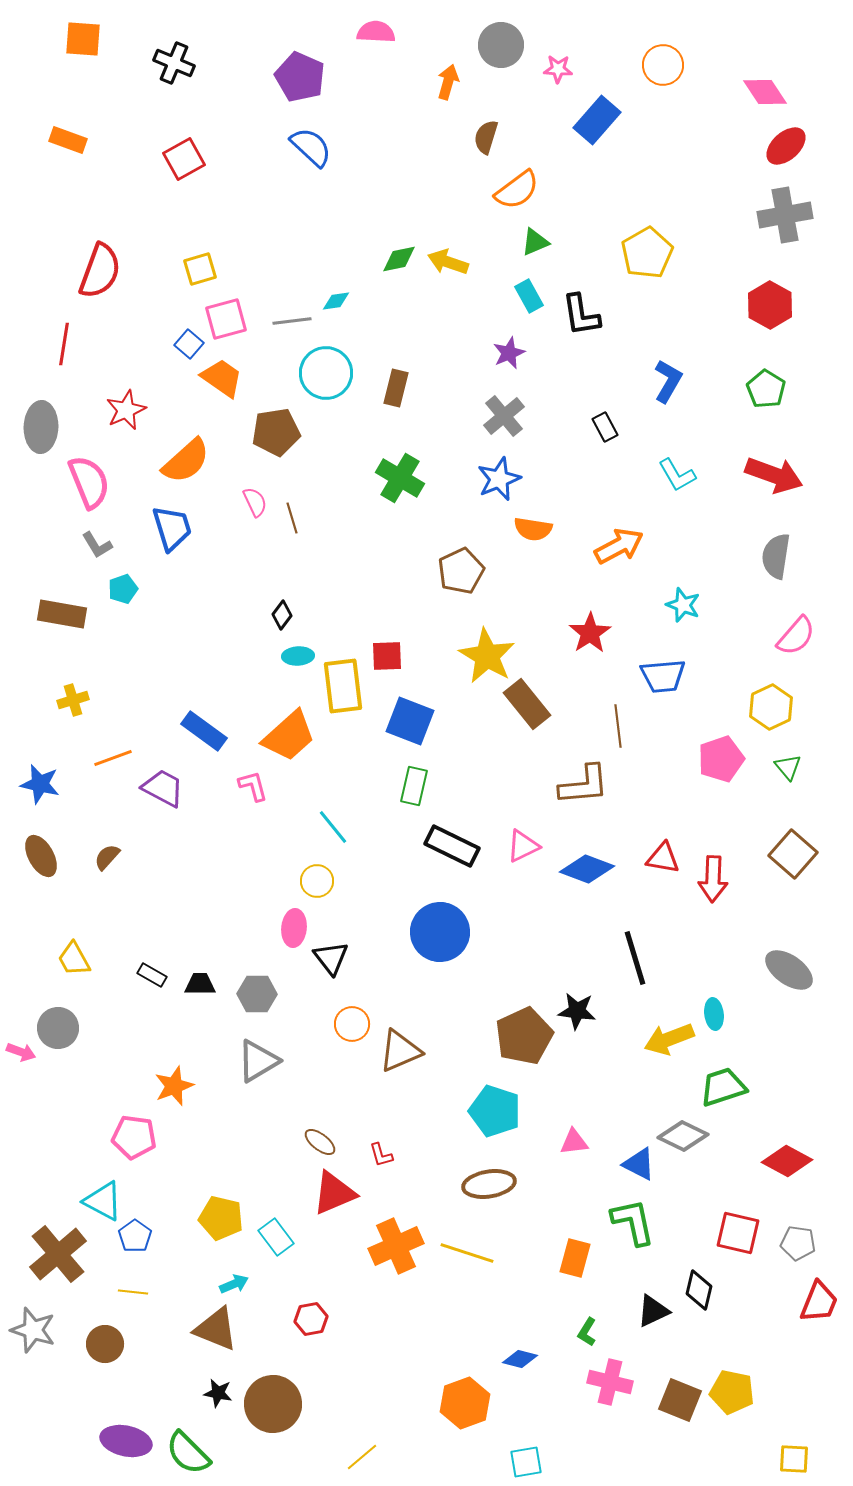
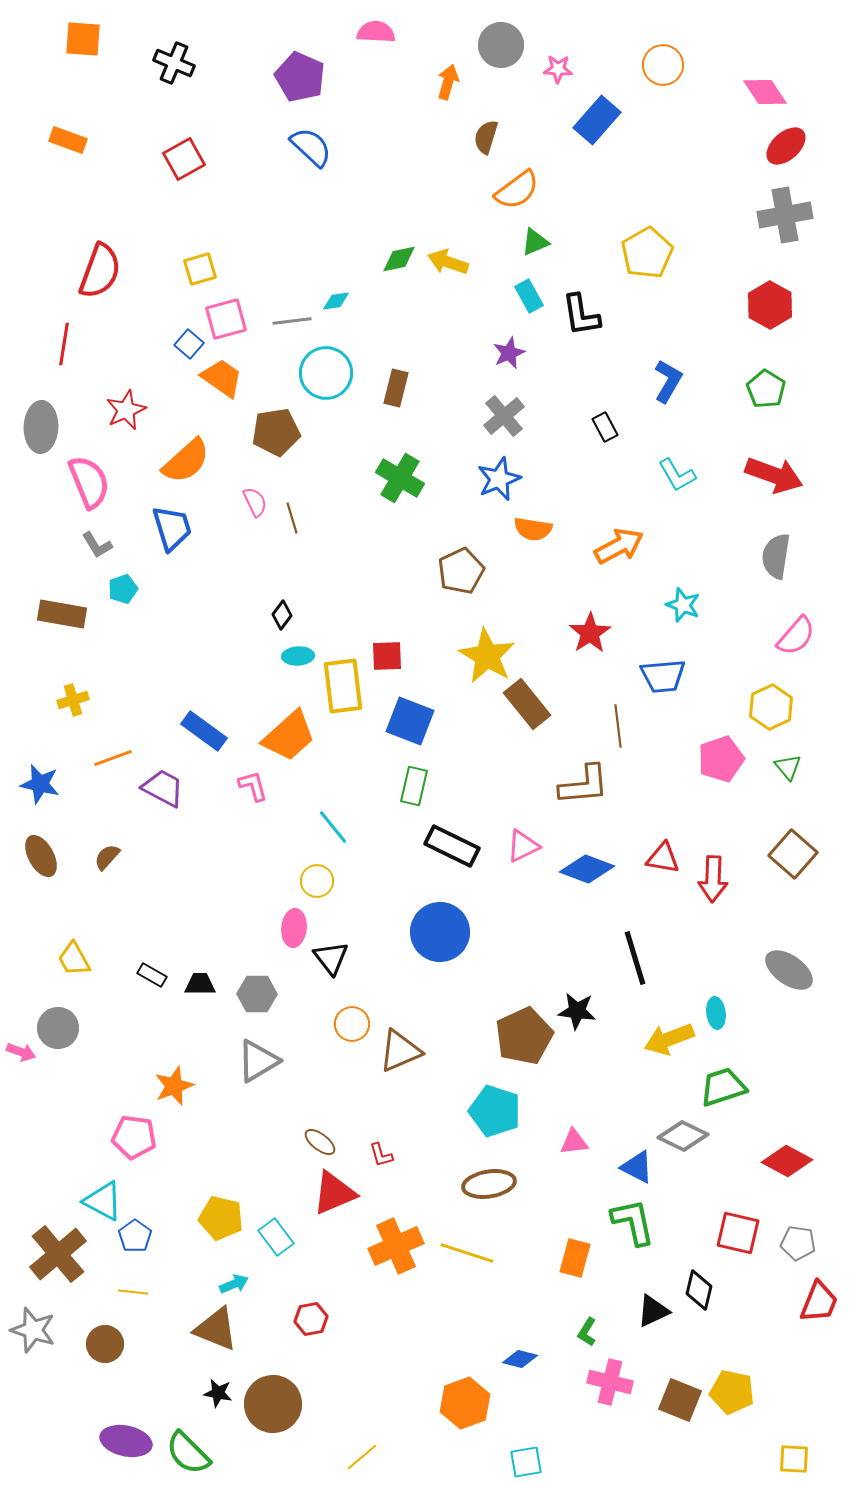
cyan ellipse at (714, 1014): moved 2 px right, 1 px up
blue triangle at (639, 1164): moved 2 px left, 3 px down
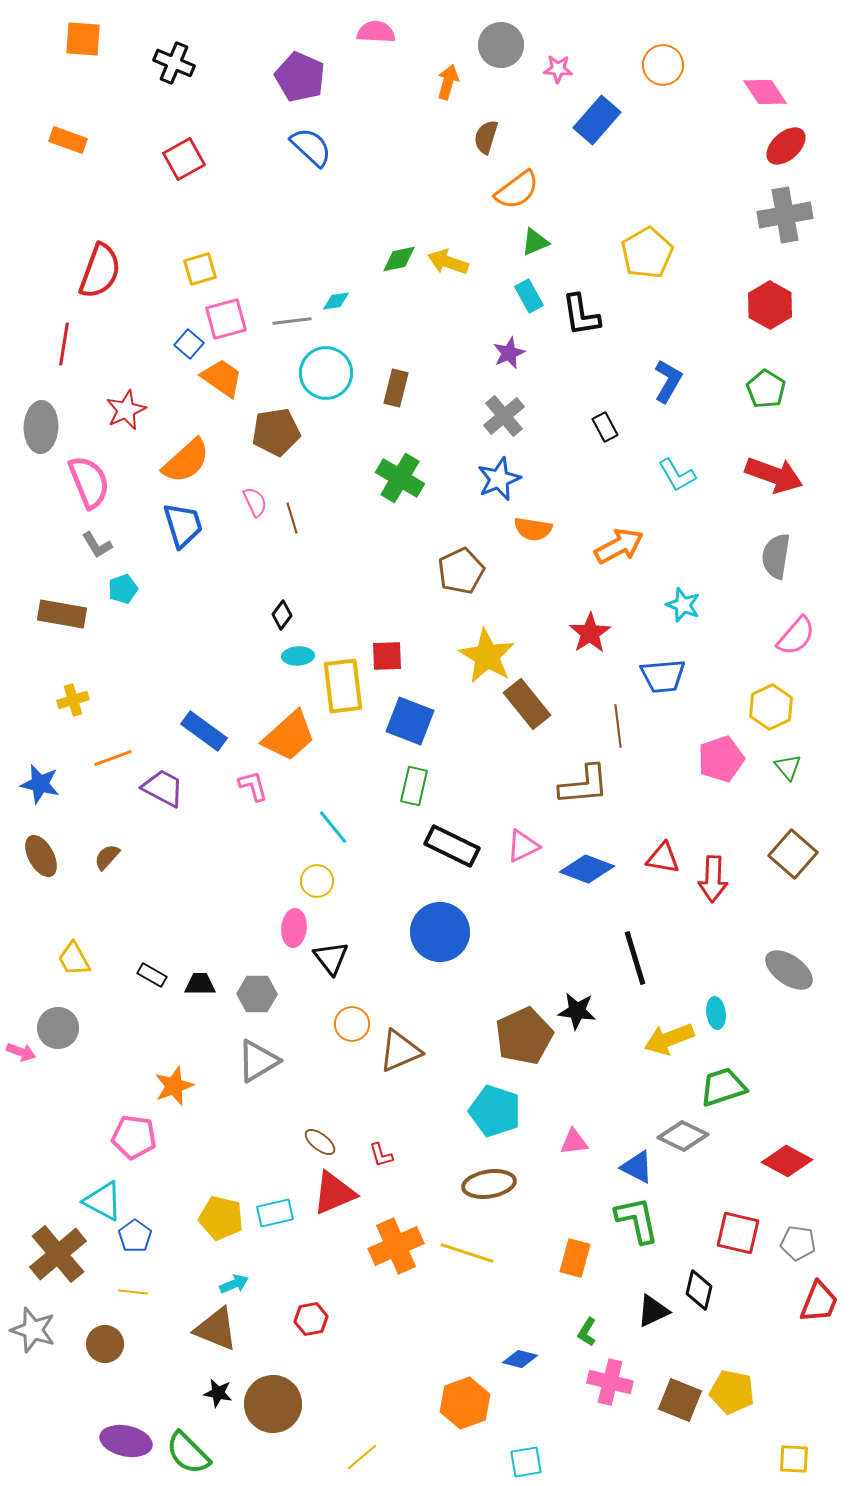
blue trapezoid at (172, 528): moved 11 px right, 3 px up
green L-shape at (633, 1222): moved 4 px right, 2 px up
cyan rectangle at (276, 1237): moved 1 px left, 24 px up; rotated 66 degrees counterclockwise
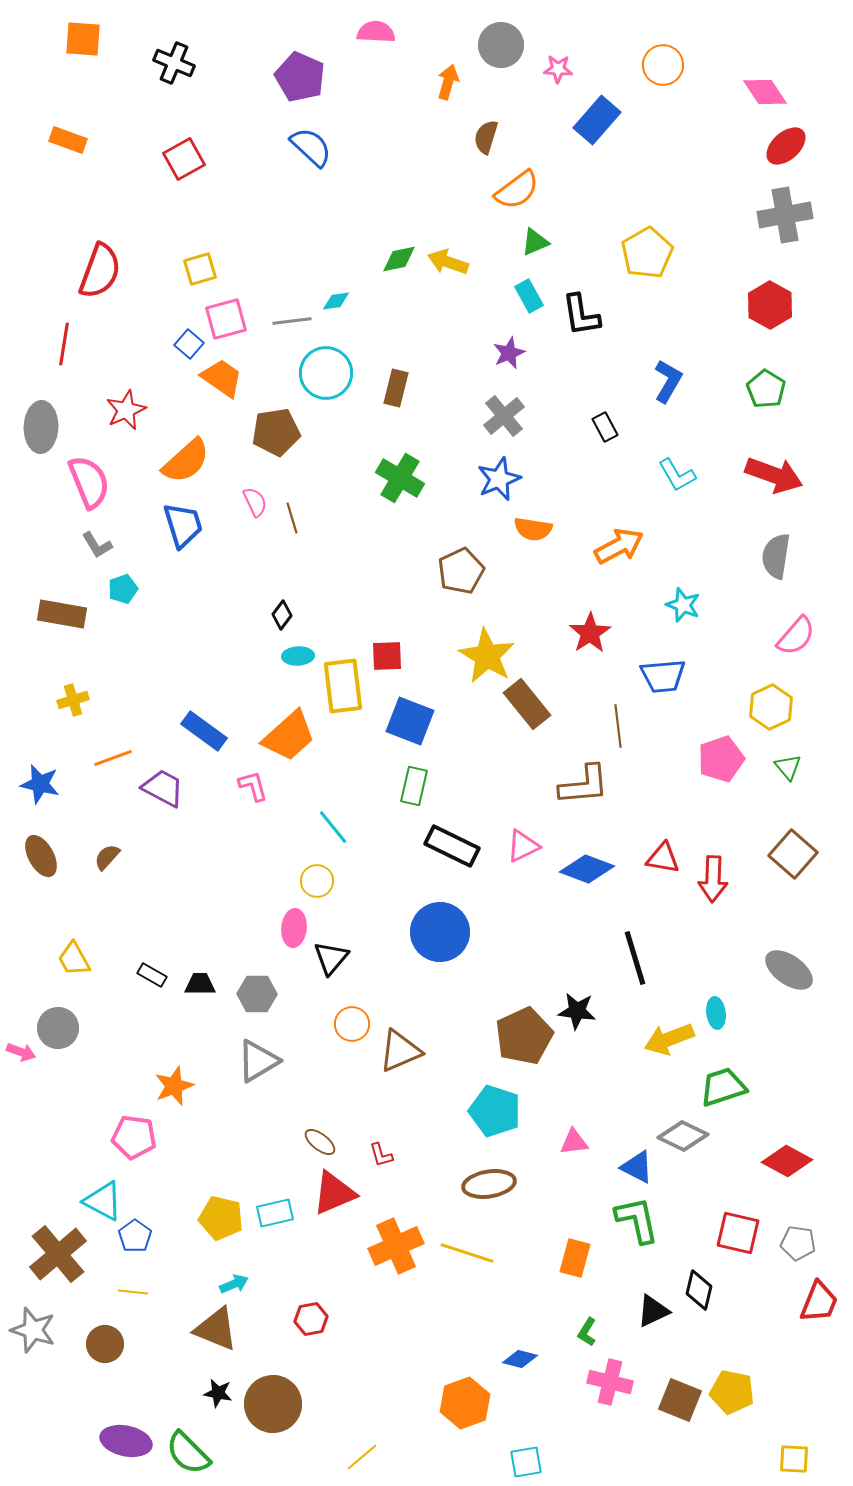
black triangle at (331, 958): rotated 18 degrees clockwise
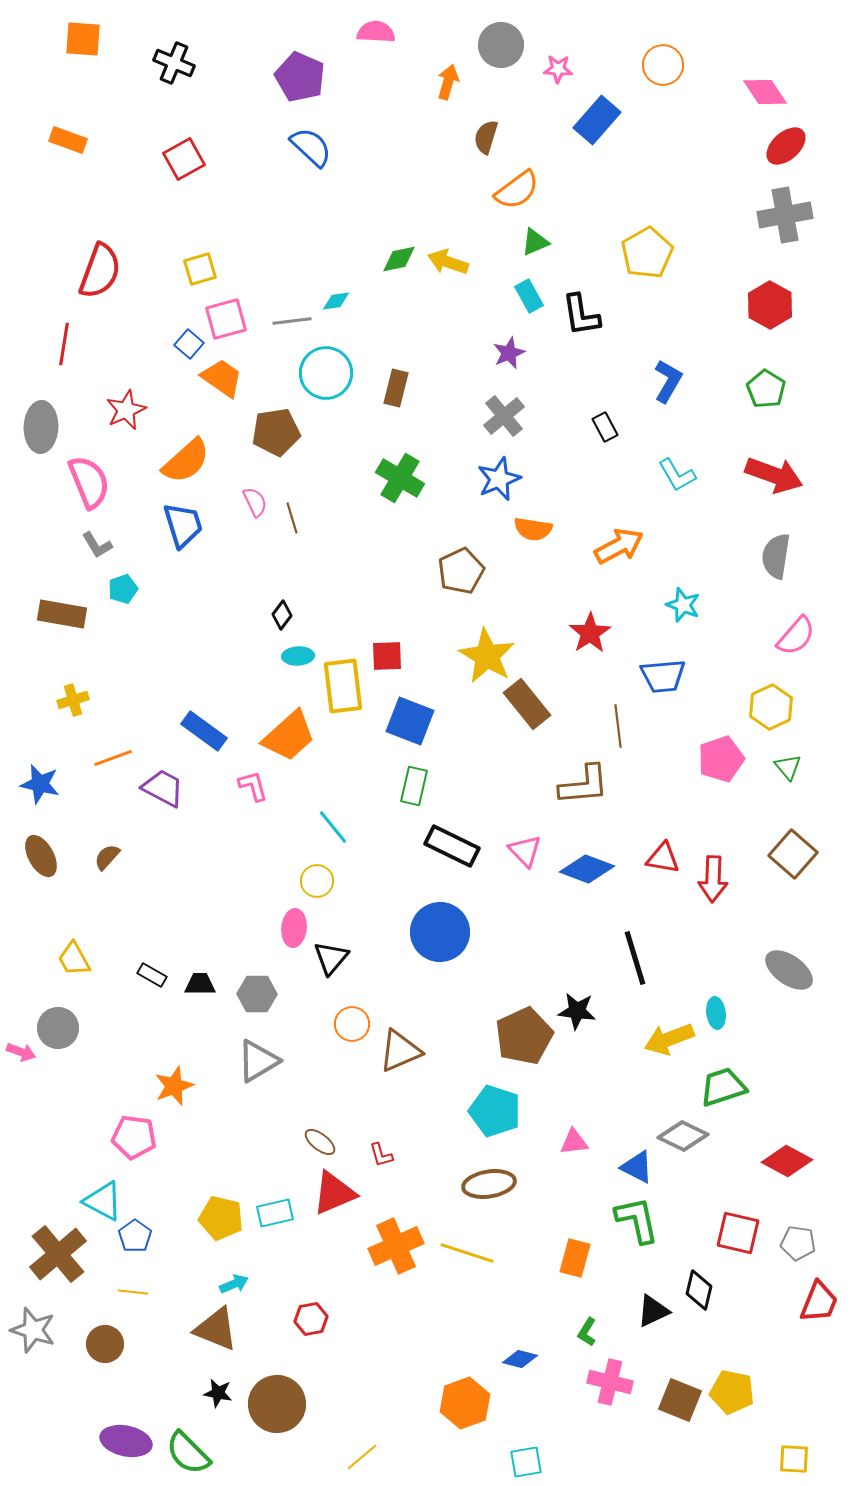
pink triangle at (523, 846): moved 2 px right, 5 px down; rotated 48 degrees counterclockwise
brown circle at (273, 1404): moved 4 px right
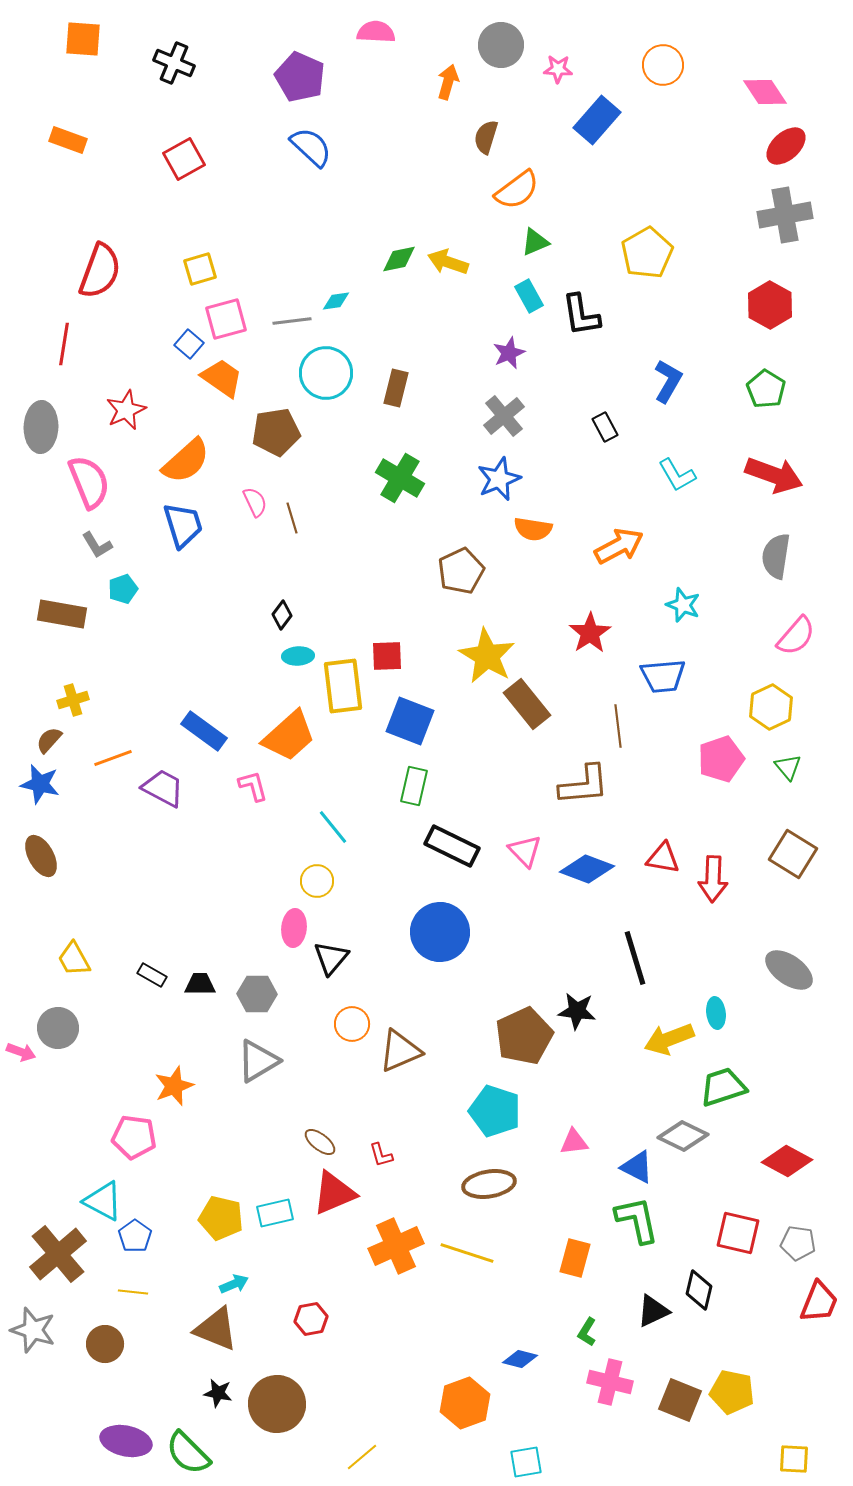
brown square at (793, 854): rotated 9 degrees counterclockwise
brown semicircle at (107, 857): moved 58 px left, 117 px up
